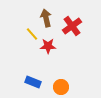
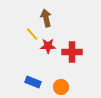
red cross: moved 26 px down; rotated 36 degrees clockwise
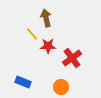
red cross: moved 6 px down; rotated 36 degrees counterclockwise
blue rectangle: moved 10 px left
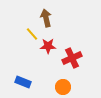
red cross: rotated 12 degrees clockwise
orange circle: moved 2 px right
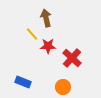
red cross: rotated 24 degrees counterclockwise
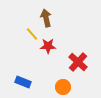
red cross: moved 6 px right, 4 px down
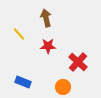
yellow line: moved 13 px left
